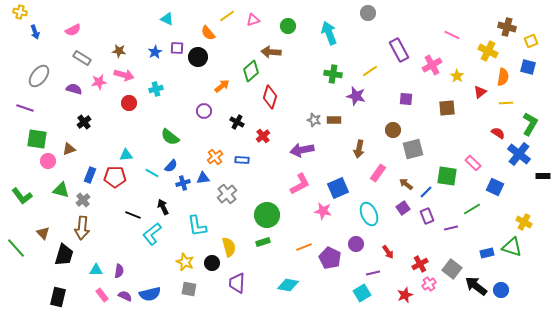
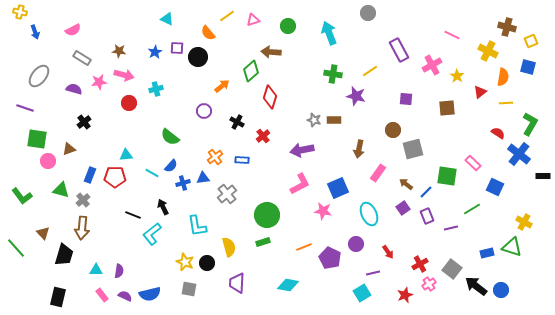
black circle at (212, 263): moved 5 px left
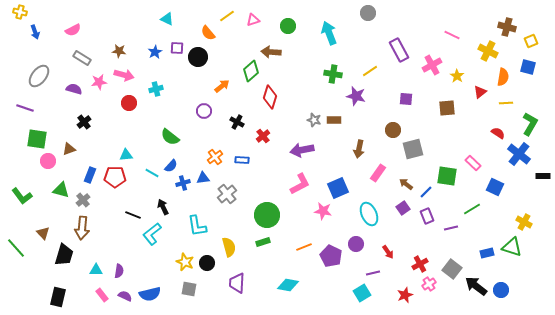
purple pentagon at (330, 258): moved 1 px right, 2 px up
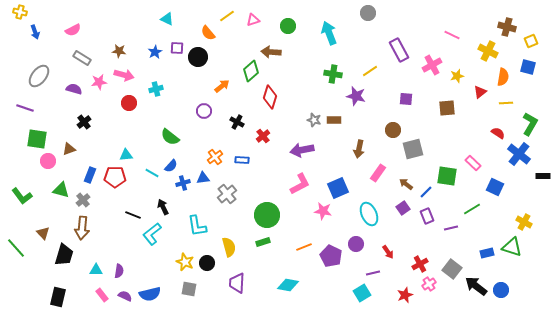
yellow star at (457, 76): rotated 24 degrees clockwise
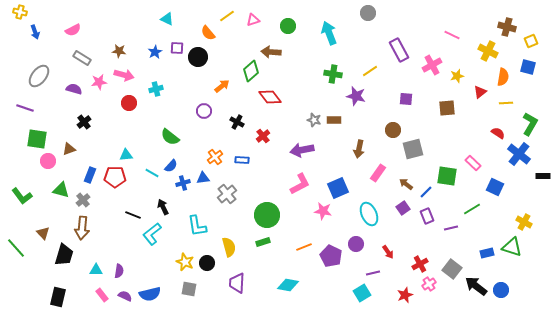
red diamond at (270, 97): rotated 55 degrees counterclockwise
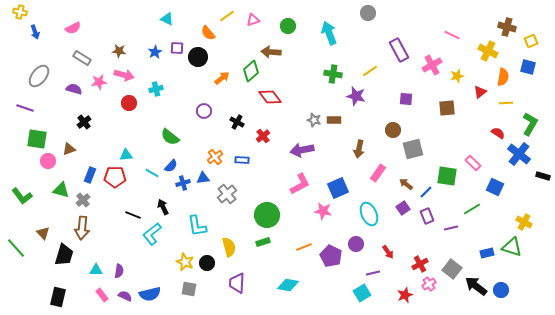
pink semicircle at (73, 30): moved 2 px up
orange arrow at (222, 86): moved 8 px up
black rectangle at (543, 176): rotated 16 degrees clockwise
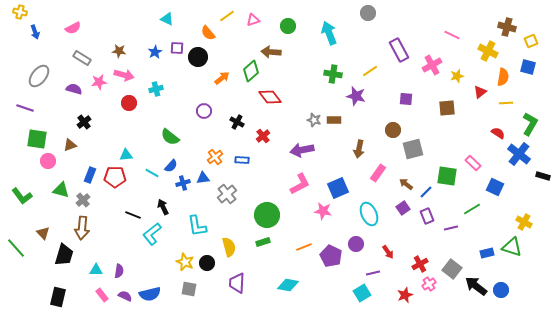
brown triangle at (69, 149): moved 1 px right, 4 px up
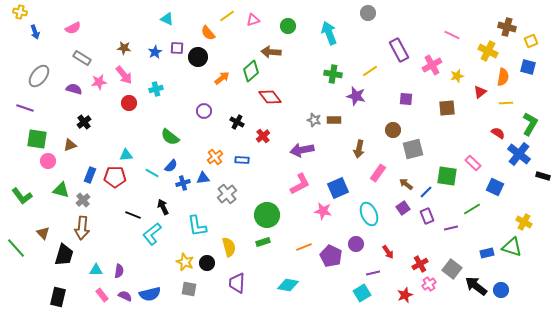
brown star at (119, 51): moved 5 px right, 3 px up
pink arrow at (124, 75): rotated 36 degrees clockwise
